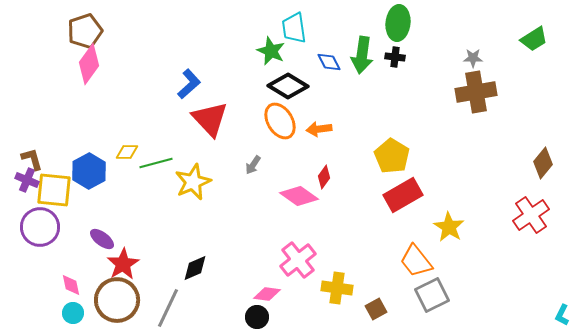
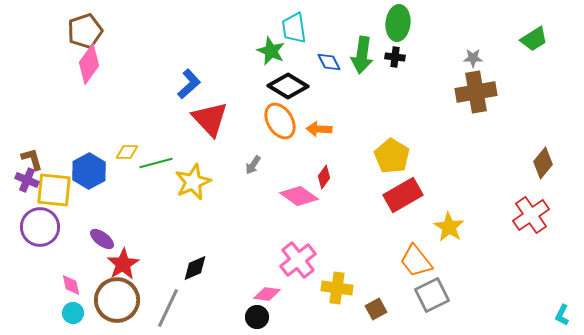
orange arrow at (319, 129): rotated 10 degrees clockwise
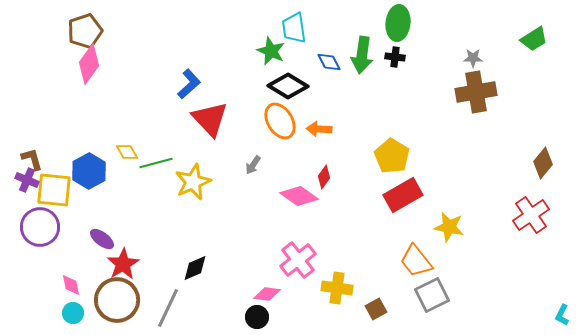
yellow diamond at (127, 152): rotated 60 degrees clockwise
yellow star at (449, 227): rotated 20 degrees counterclockwise
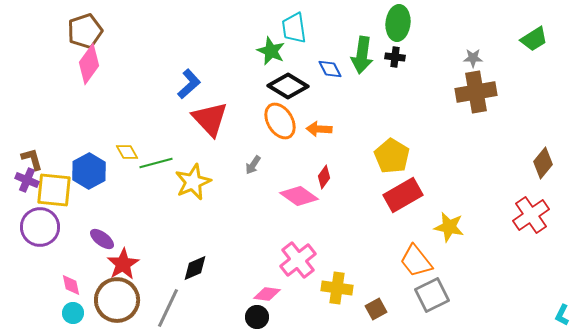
blue diamond at (329, 62): moved 1 px right, 7 px down
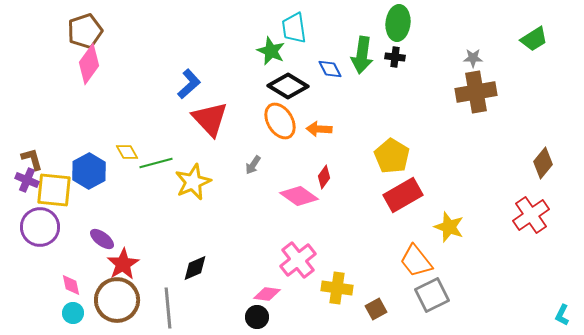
yellow star at (449, 227): rotated 8 degrees clockwise
gray line at (168, 308): rotated 30 degrees counterclockwise
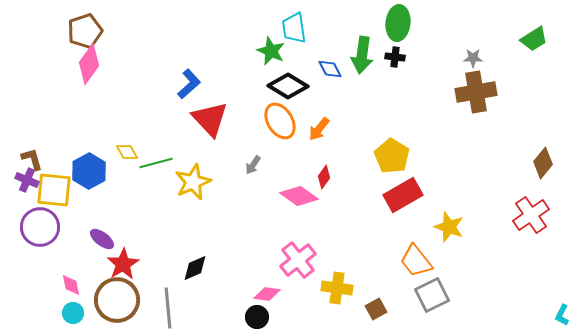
orange arrow at (319, 129): rotated 55 degrees counterclockwise
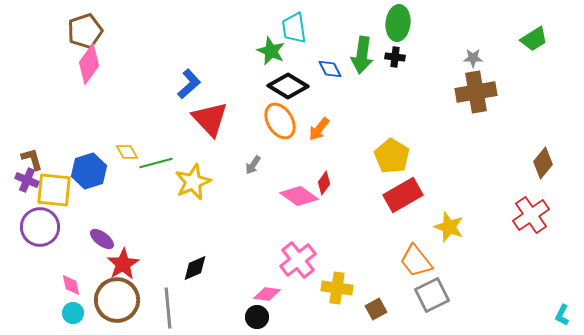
blue hexagon at (89, 171): rotated 12 degrees clockwise
red diamond at (324, 177): moved 6 px down
